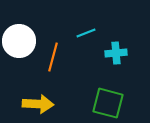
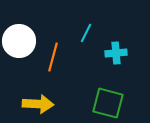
cyan line: rotated 42 degrees counterclockwise
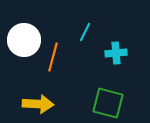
cyan line: moved 1 px left, 1 px up
white circle: moved 5 px right, 1 px up
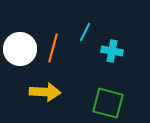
white circle: moved 4 px left, 9 px down
cyan cross: moved 4 px left, 2 px up; rotated 15 degrees clockwise
orange line: moved 9 px up
yellow arrow: moved 7 px right, 12 px up
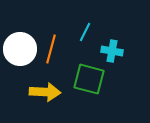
orange line: moved 2 px left, 1 px down
green square: moved 19 px left, 24 px up
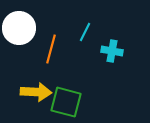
white circle: moved 1 px left, 21 px up
green square: moved 23 px left, 23 px down
yellow arrow: moved 9 px left
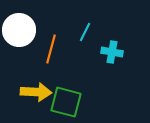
white circle: moved 2 px down
cyan cross: moved 1 px down
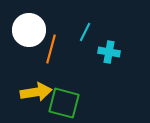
white circle: moved 10 px right
cyan cross: moved 3 px left
yellow arrow: rotated 12 degrees counterclockwise
green square: moved 2 px left, 1 px down
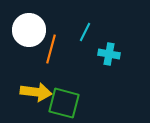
cyan cross: moved 2 px down
yellow arrow: rotated 16 degrees clockwise
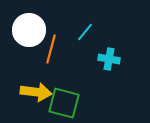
cyan line: rotated 12 degrees clockwise
cyan cross: moved 5 px down
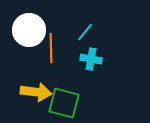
orange line: moved 1 px up; rotated 16 degrees counterclockwise
cyan cross: moved 18 px left
